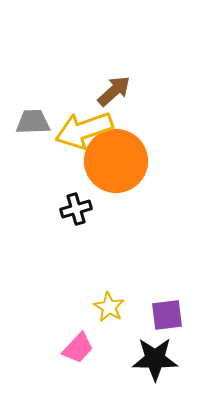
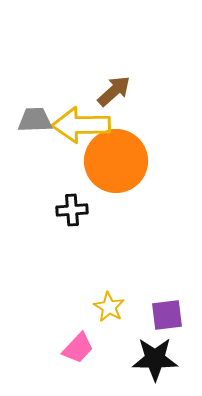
gray trapezoid: moved 2 px right, 2 px up
yellow arrow: moved 3 px left, 5 px up; rotated 18 degrees clockwise
black cross: moved 4 px left, 1 px down; rotated 12 degrees clockwise
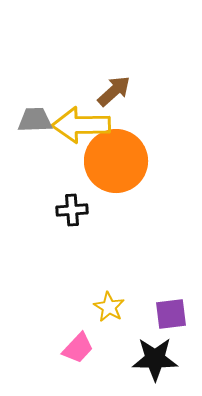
purple square: moved 4 px right, 1 px up
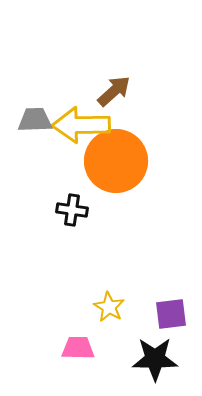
black cross: rotated 12 degrees clockwise
pink trapezoid: rotated 132 degrees counterclockwise
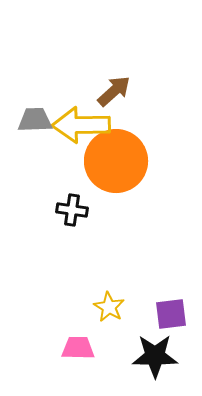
black star: moved 3 px up
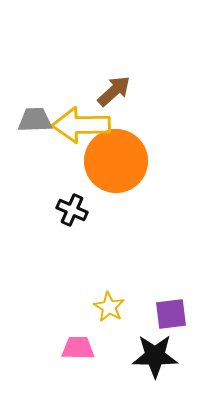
black cross: rotated 16 degrees clockwise
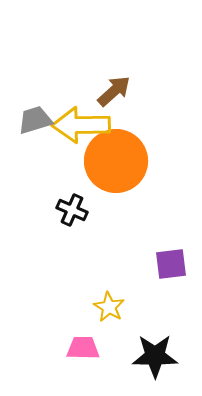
gray trapezoid: rotated 15 degrees counterclockwise
purple square: moved 50 px up
pink trapezoid: moved 5 px right
